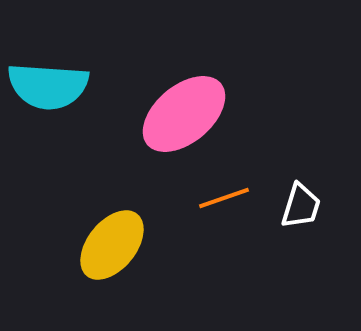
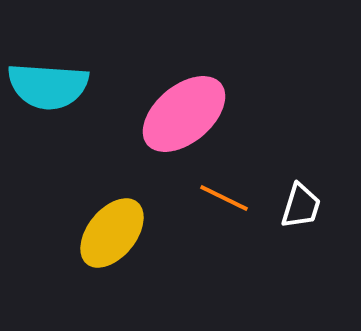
orange line: rotated 45 degrees clockwise
yellow ellipse: moved 12 px up
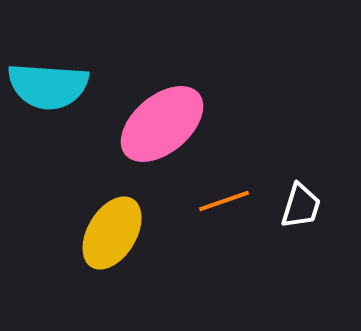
pink ellipse: moved 22 px left, 10 px down
orange line: moved 3 px down; rotated 45 degrees counterclockwise
yellow ellipse: rotated 8 degrees counterclockwise
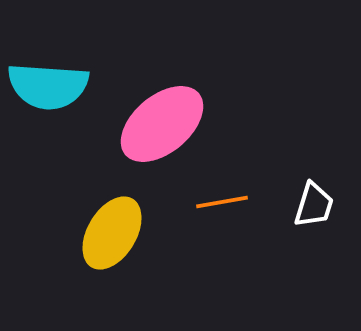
orange line: moved 2 px left, 1 px down; rotated 9 degrees clockwise
white trapezoid: moved 13 px right, 1 px up
